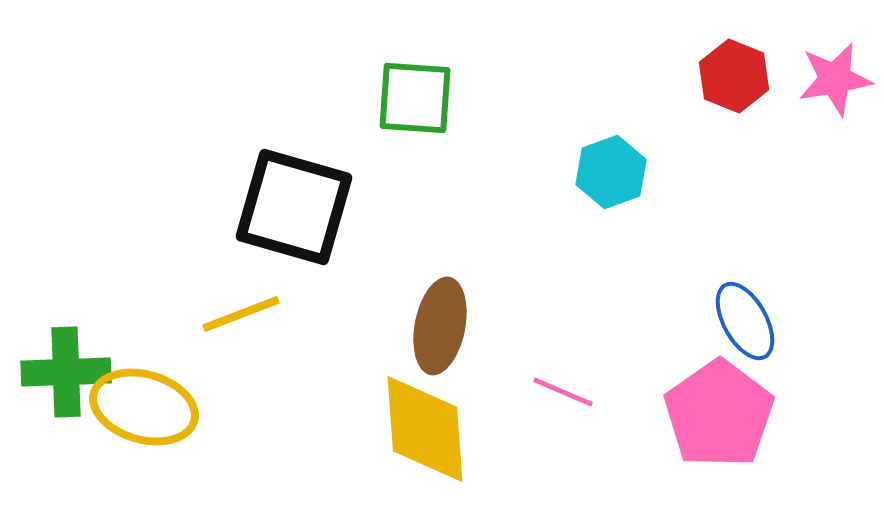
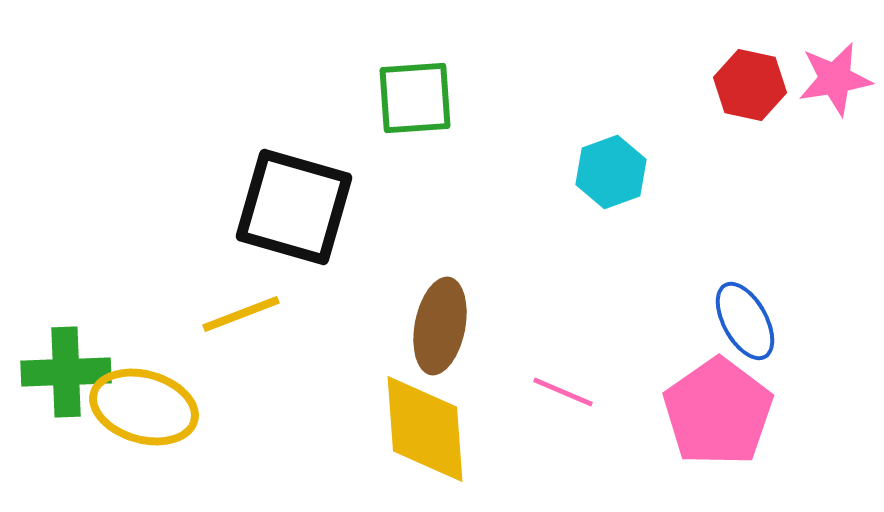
red hexagon: moved 16 px right, 9 px down; rotated 10 degrees counterclockwise
green square: rotated 8 degrees counterclockwise
pink pentagon: moved 1 px left, 2 px up
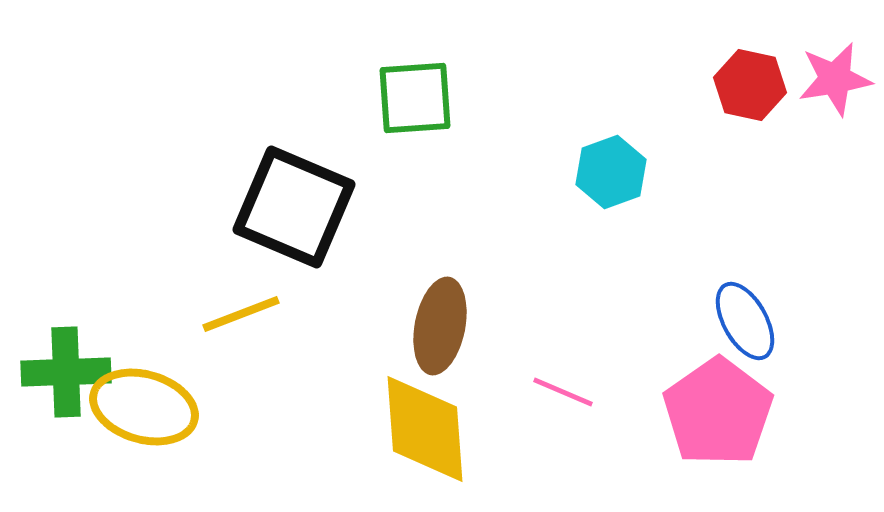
black square: rotated 7 degrees clockwise
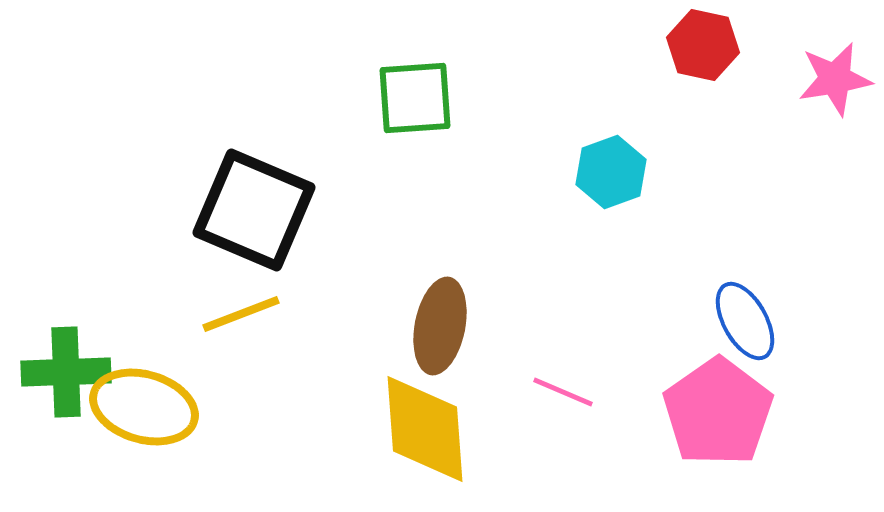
red hexagon: moved 47 px left, 40 px up
black square: moved 40 px left, 3 px down
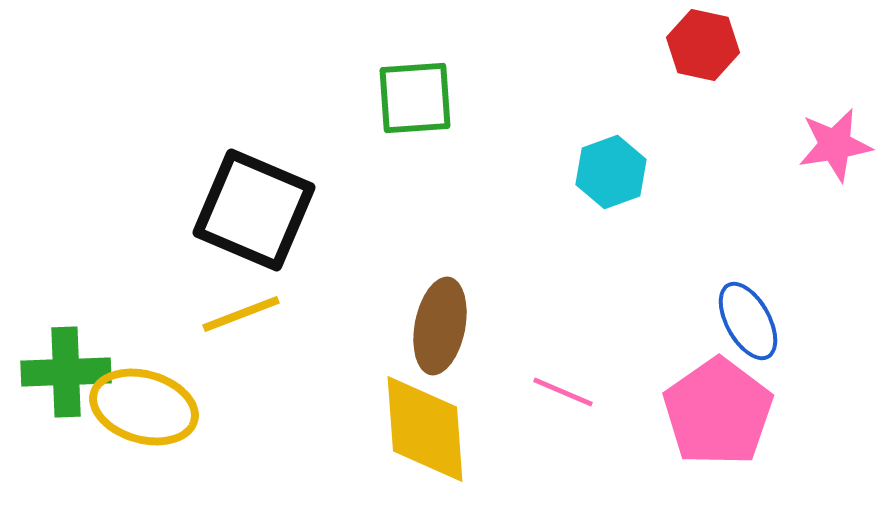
pink star: moved 66 px down
blue ellipse: moved 3 px right
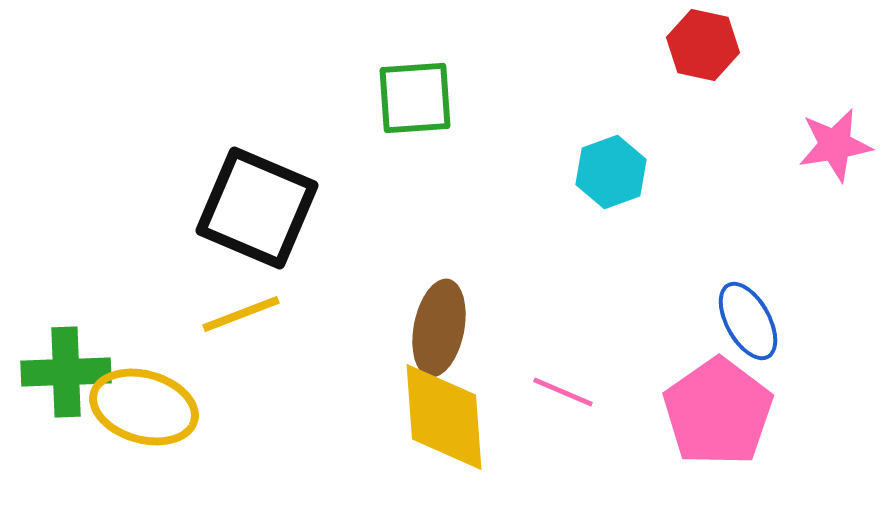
black square: moved 3 px right, 2 px up
brown ellipse: moved 1 px left, 2 px down
yellow diamond: moved 19 px right, 12 px up
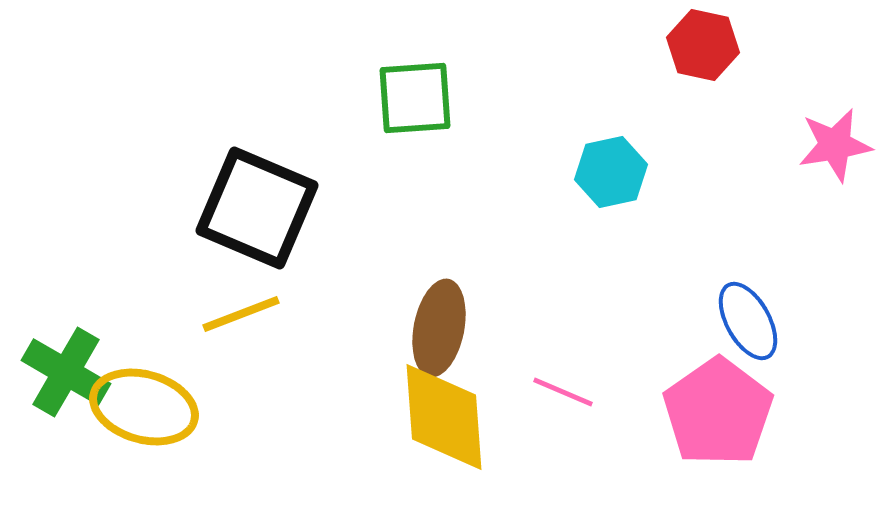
cyan hexagon: rotated 8 degrees clockwise
green cross: rotated 32 degrees clockwise
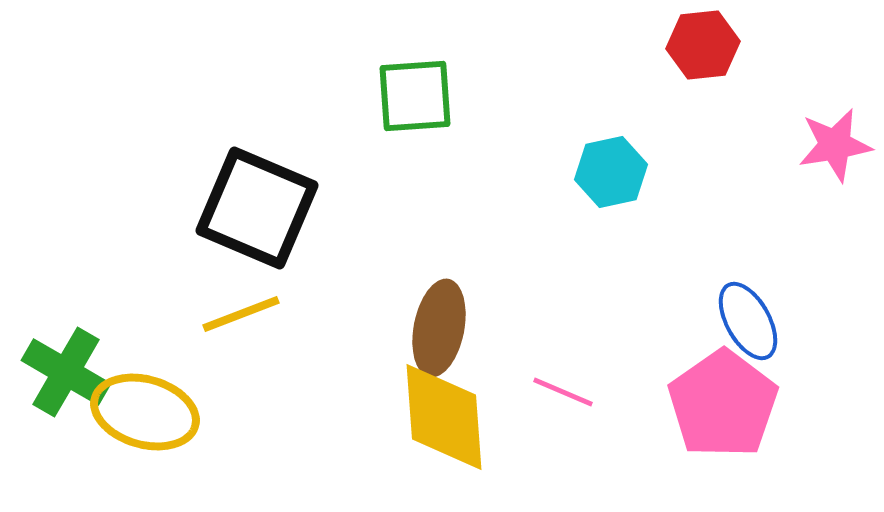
red hexagon: rotated 18 degrees counterclockwise
green square: moved 2 px up
yellow ellipse: moved 1 px right, 5 px down
pink pentagon: moved 5 px right, 8 px up
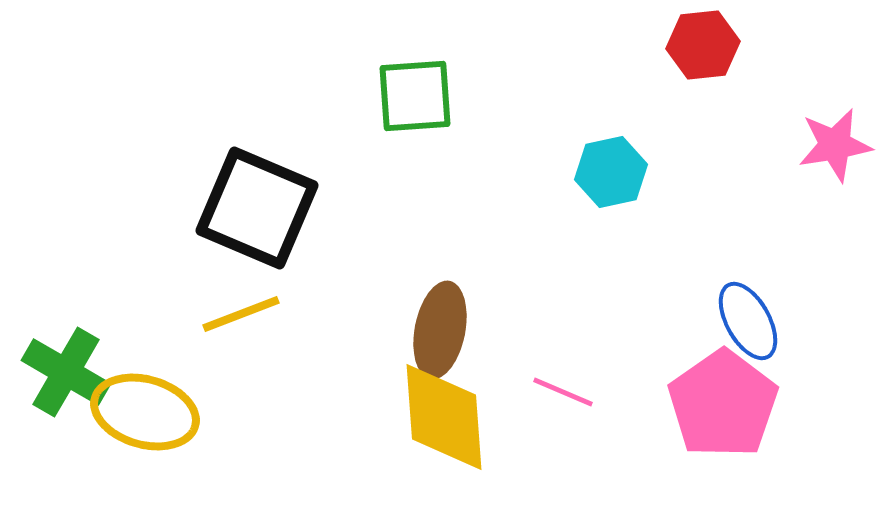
brown ellipse: moved 1 px right, 2 px down
